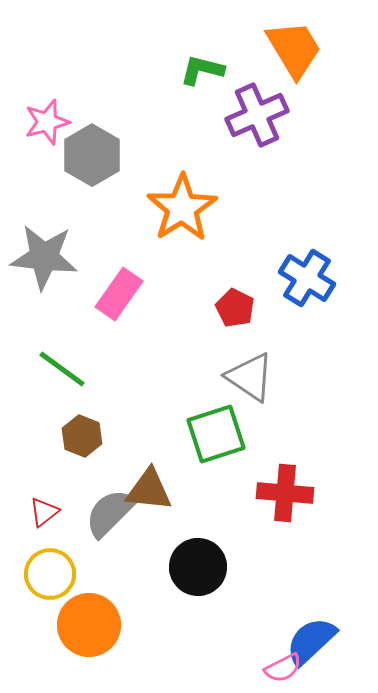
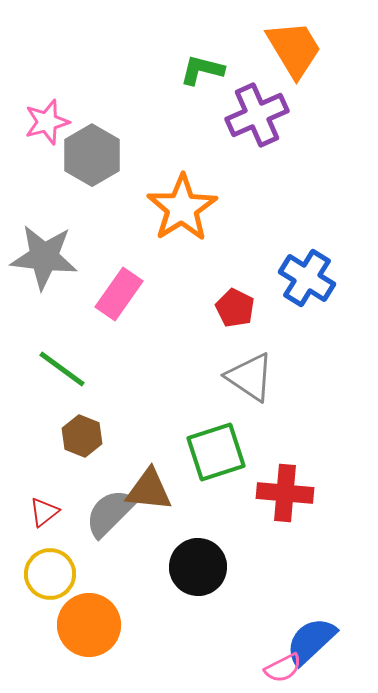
green square: moved 18 px down
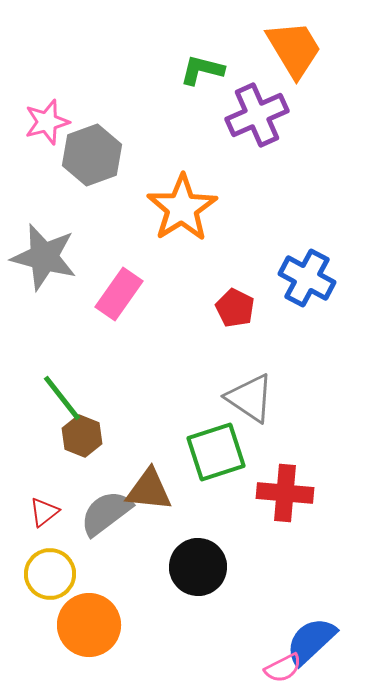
gray hexagon: rotated 10 degrees clockwise
gray star: rotated 8 degrees clockwise
blue cross: rotated 4 degrees counterclockwise
green line: moved 29 px down; rotated 16 degrees clockwise
gray triangle: moved 21 px down
gray semicircle: moved 4 px left; rotated 8 degrees clockwise
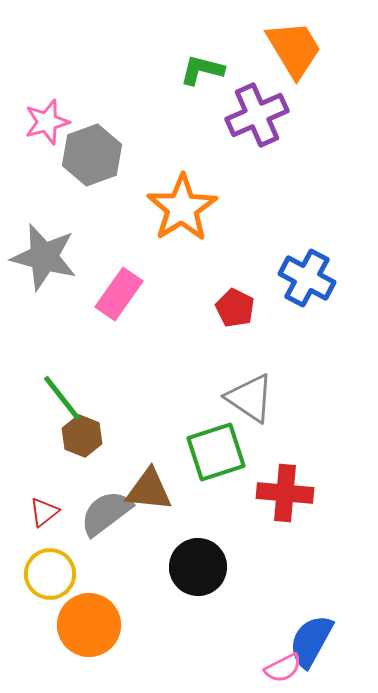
blue semicircle: rotated 18 degrees counterclockwise
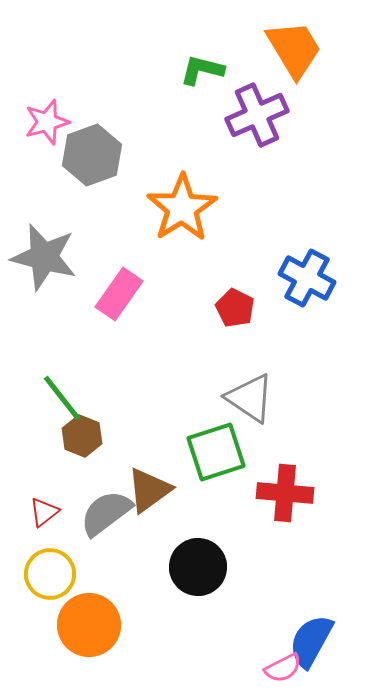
brown triangle: rotated 42 degrees counterclockwise
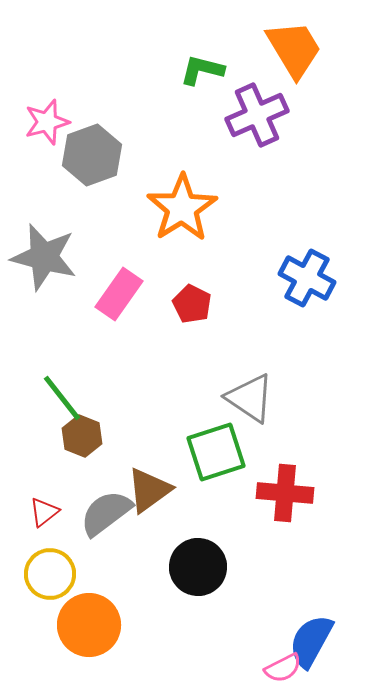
red pentagon: moved 43 px left, 4 px up
